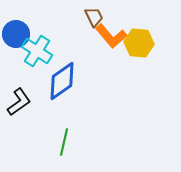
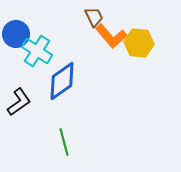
green line: rotated 28 degrees counterclockwise
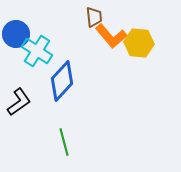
brown trapezoid: rotated 20 degrees clockwise
blue diamond: rotated 12 degrees counterclockwise
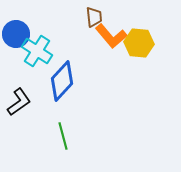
green line: moved 1 px left, 6 px up
